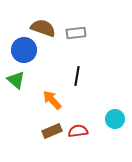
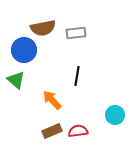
brown semicircle: rotated 150 degrees clockwise
cyan circle: moved 4 px up
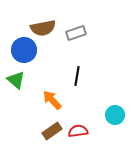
gray rectangle: rotated 12 degrees counterclockwise
brown rectangle: rotated 12 degrees counterclockwise
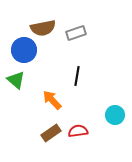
brown rectangle: moved 1 px left, 2 px down
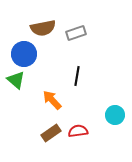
blue circle: moved 4 px down
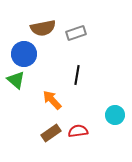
black line: moved 1 px up
